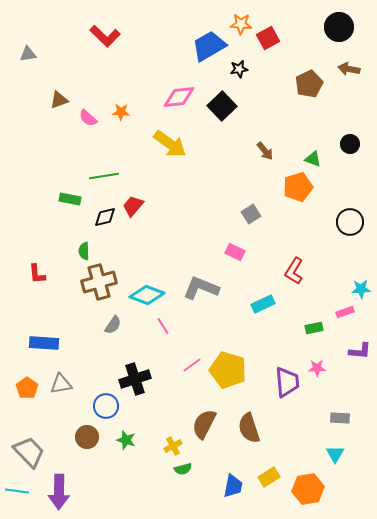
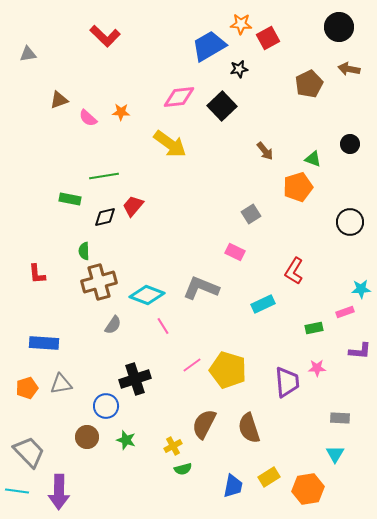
orange pentagon at (27, 388): rotated 20 degrees clockwise
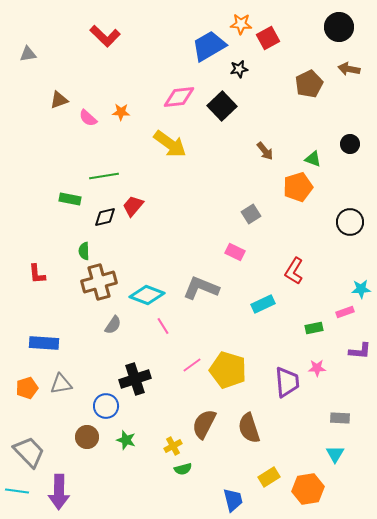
blue trapezoid at (233, 486): moved 14 px down; rotated 25 degrees counterclockwise
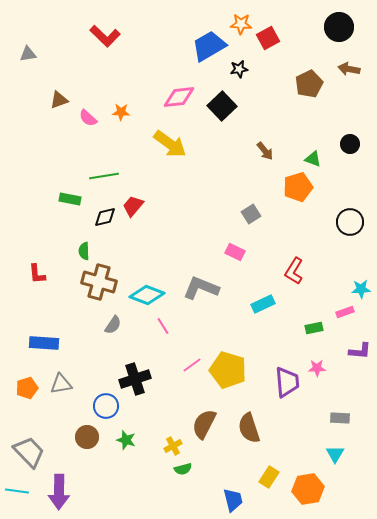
brown cross at (99, 282): rotated 32 degrees clockwise
yellow rectangle at (269, 477): rotated 25 degrees counterclockwise
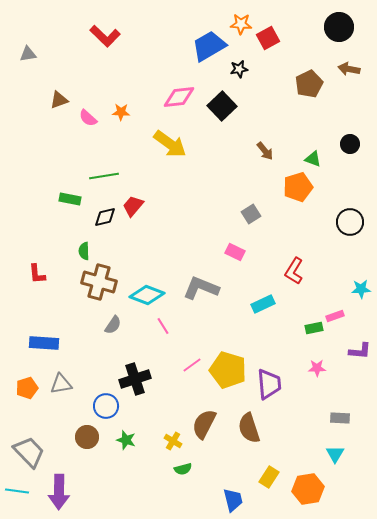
pink rectangle at (345, 312): moved 10 px left, 4 px down
purple trapezoid at (287, 382): moved 18 px left, 2 px down
yellow cross at (173, 446): moved 5 px up; rotated 30 degrees counterclockwise
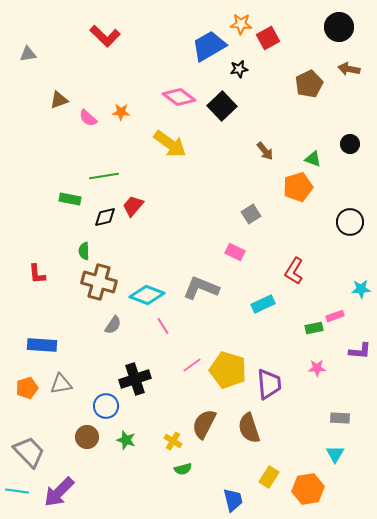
pink diamond at (179, 97): rotated 44 degrees clockwise
blue rectangle at (44, 343): moved 2 px left, 2 px down
purple arrow at (59, 492): rotated 44 degrees clockwise
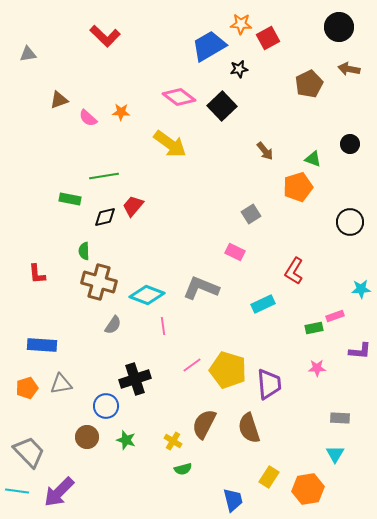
pink line at (163, 326): rotated 24 degrees clockwise
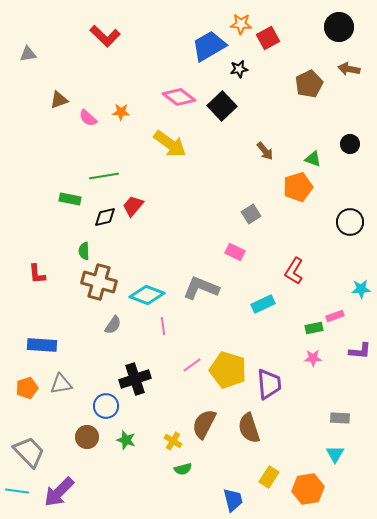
pink star at (317, 368): moved 4 px left, 10 px up
